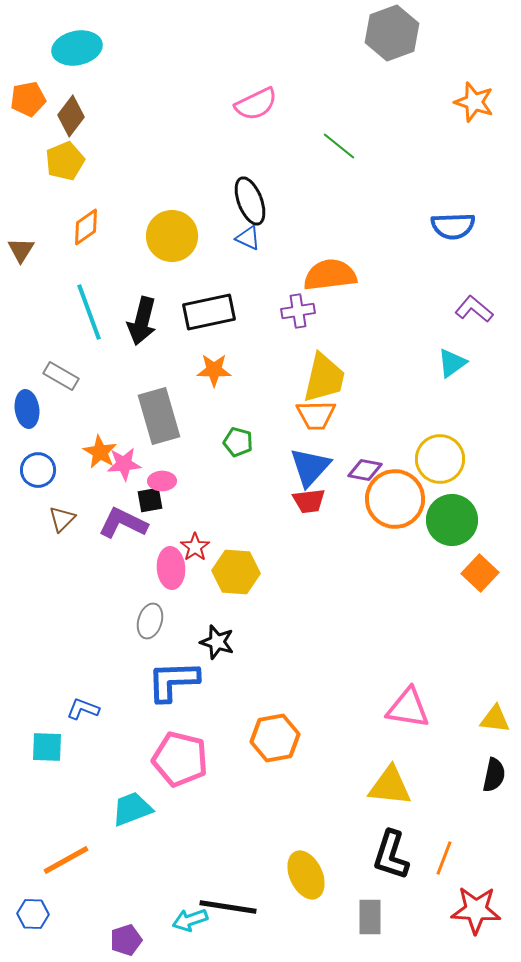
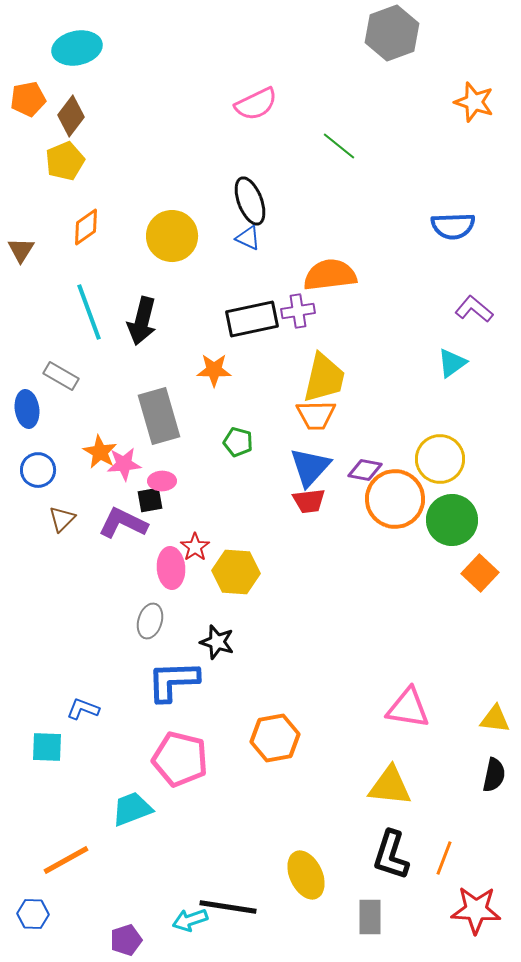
black rectangle at (209, 312): moved 43 px right, 7 px down
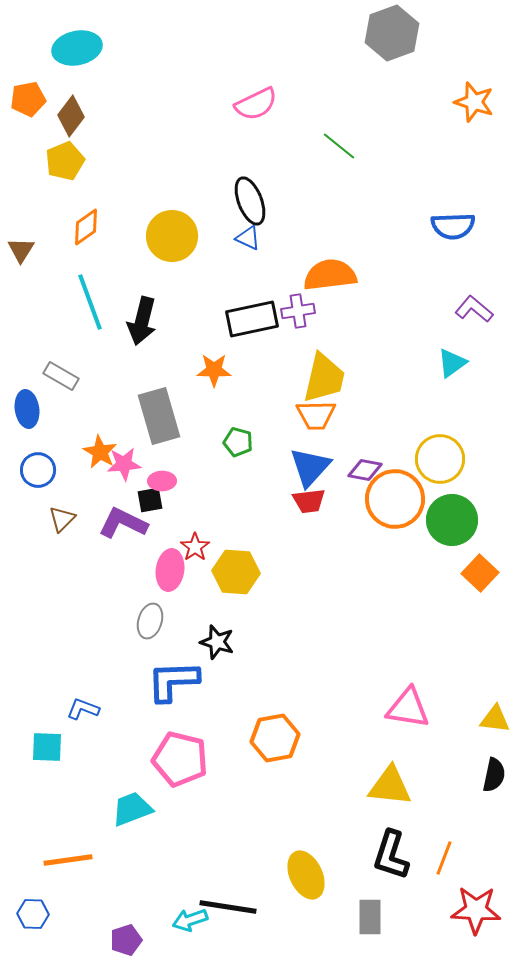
cyan line at (89, 312): moved 1 px right, 10 px up
pink ellipse at (171, 568): moved 1 px left, 2 px down; rotated 12 degrees clockwise
orange line at (66, 860): moved 2 px right; rotated 21 degrees clockwise
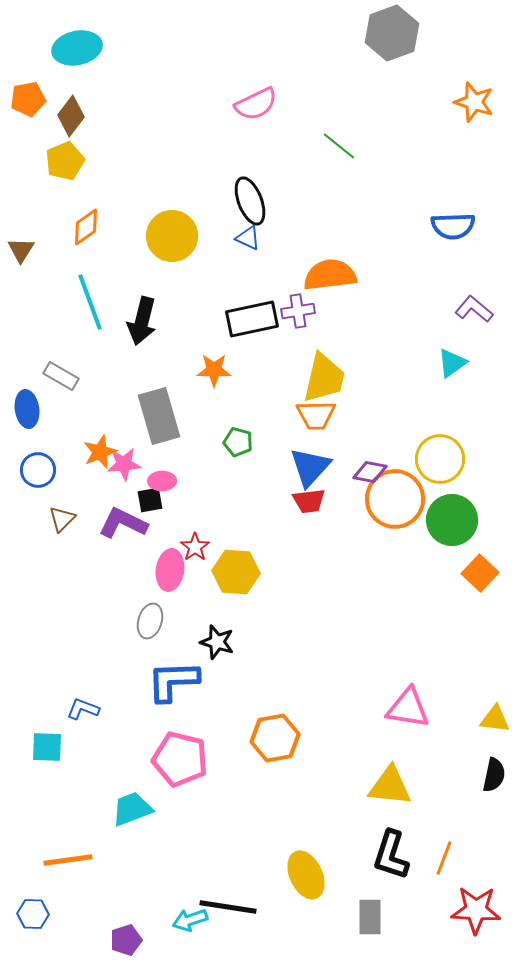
orange star at (100, 452): rotated 20 degrees clockwise
purple diamond at (365, 470): moved 5 px right, 2 px down
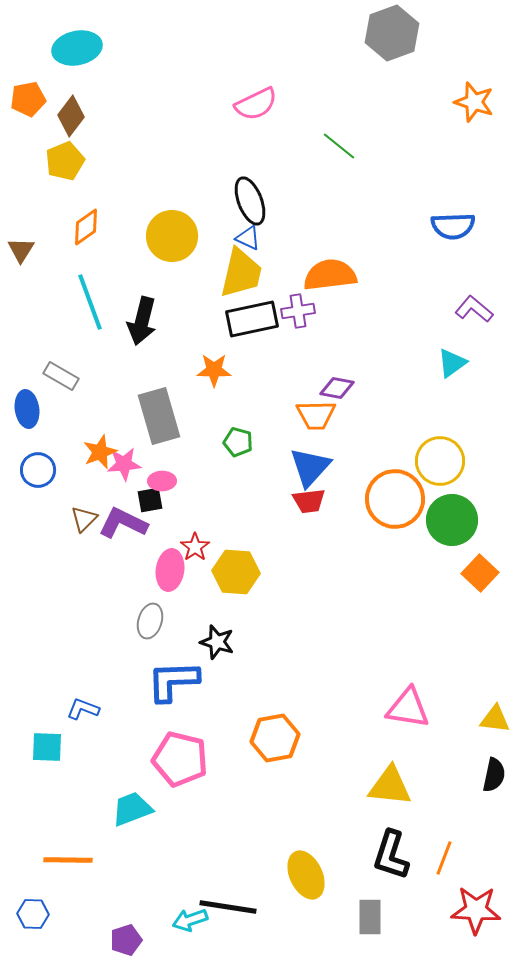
yellow trapezoid at (324, 378): moved 83 px left, 105 px up
yellow circle at (440, 459): moved 2 px down
purple diamond at (370, 472): moved 33 px left, 84 px up
brown triangle at (62, 519): moved 22 px right
orange line at (68, 860): rotated 9 degrees clockwise
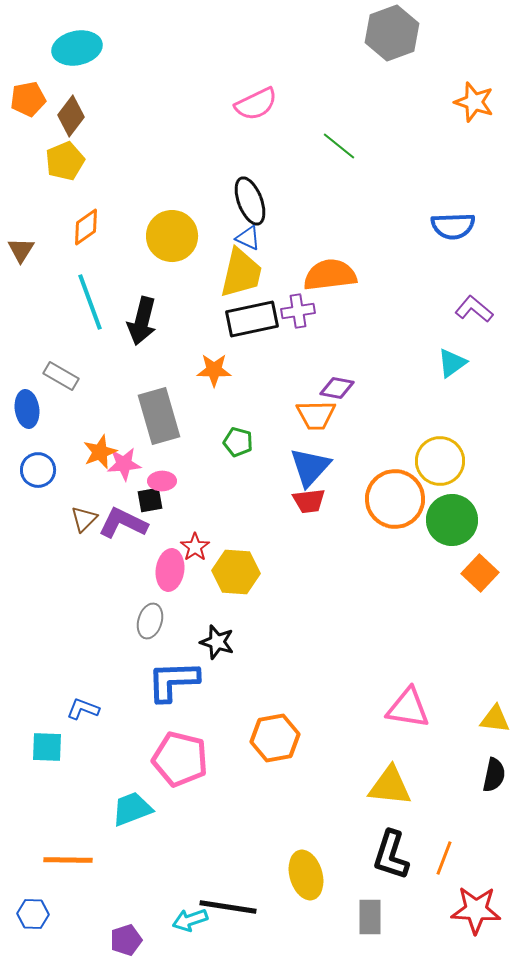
yellow ellipse at (306, 875): rotated 9 degrees clockwise
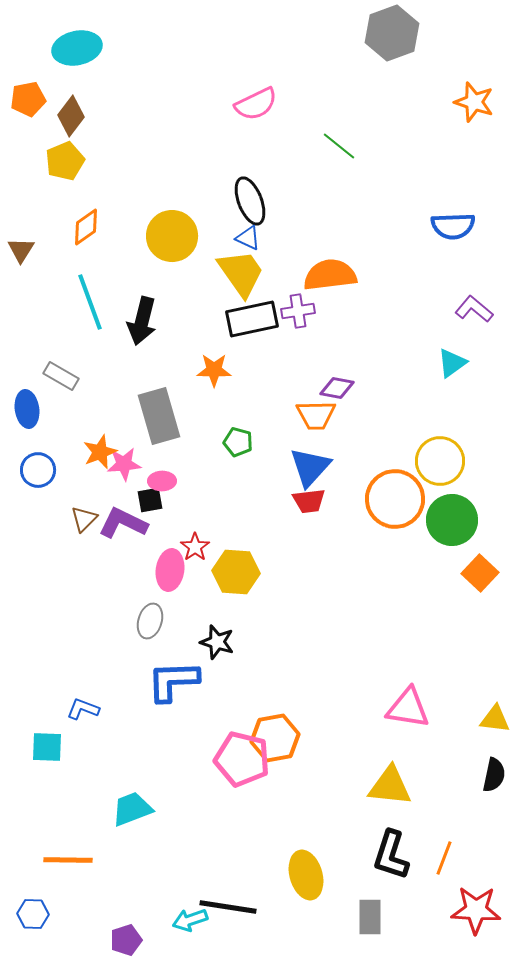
yellow trapezoid at (241, 273): rotated 48 degrees counterclockwise
pink pentagon at (180, 759): moved 62 px right
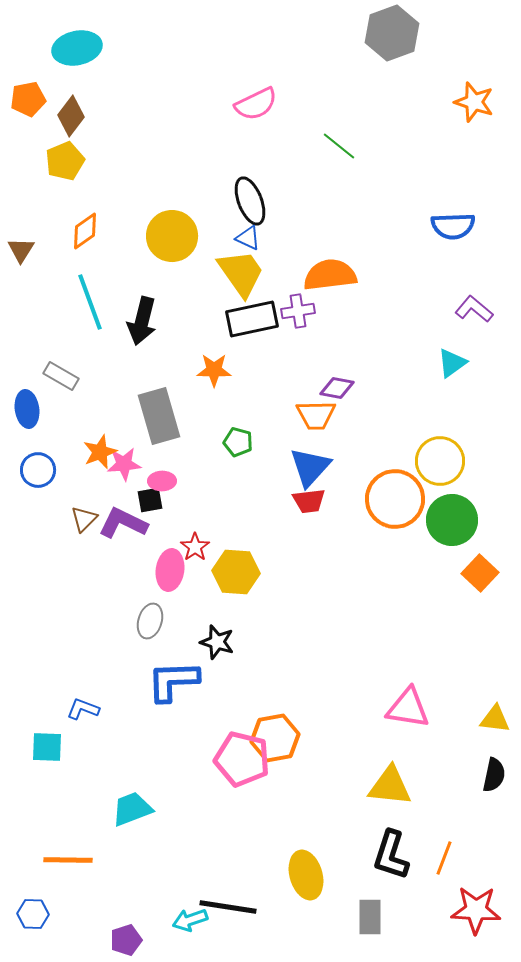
orange diamond at (86, 227): moved 1 px left, 4 px down
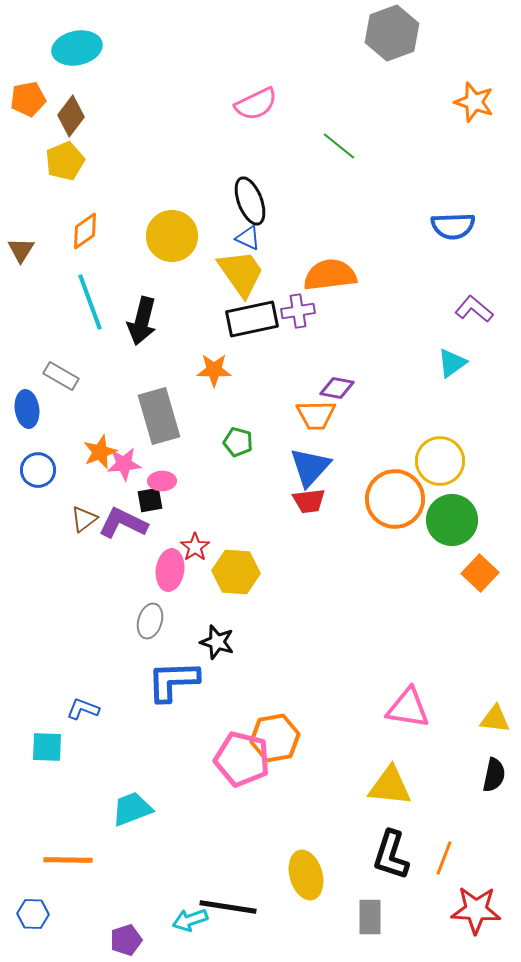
brown triangle at (84, 519): rotated 8 degrees clockwise
